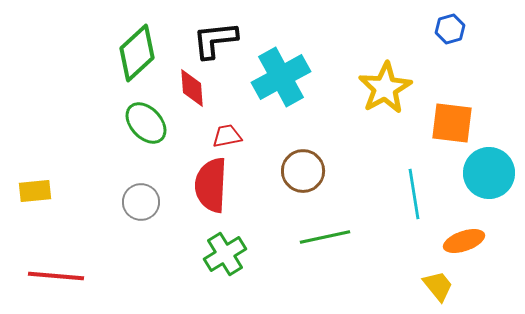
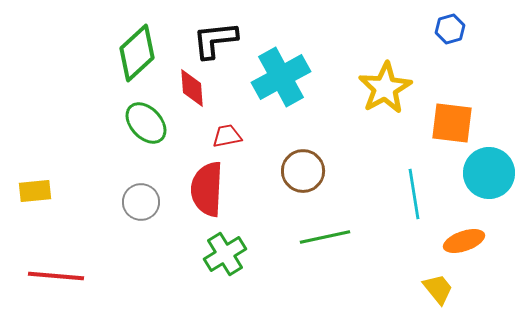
red semicircle: moved 4 px left, 4 px down
yellow trapezoid: moved 3 px down
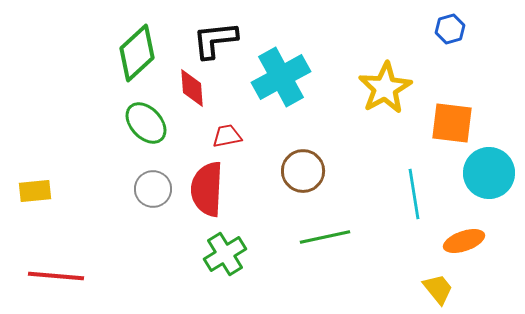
gray circle: moved 12 px right, 13 px up
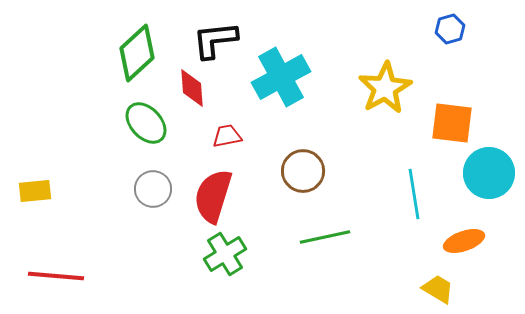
red semicircle: moved 6 px right, 7 px down; rotated 14 degrees clockwise
yellow trapezoid: rotated 20 degrees counterclockwise
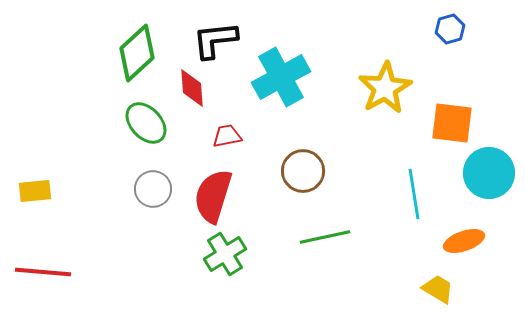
red line: moved 13 px left, 4 px up
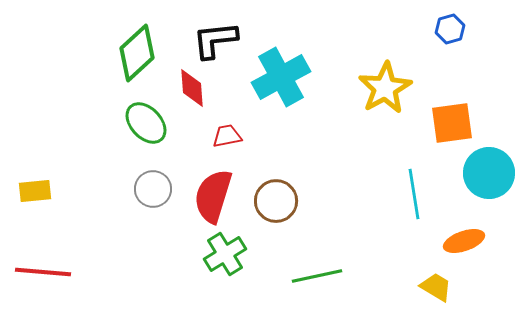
orange square: rotated 15 degrees counterclockwise
brown circle: moved 27 px left, 30 px down
green line: moved 8 px left, 39 px down
yellow trapezoid: moved 2 px left, 2 px up
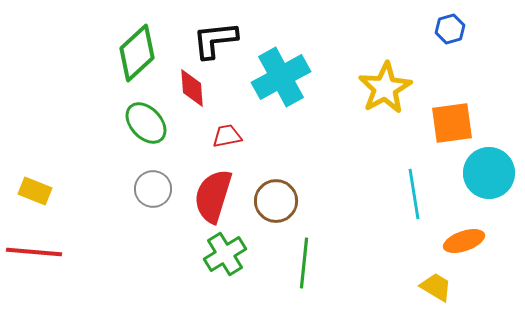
yellow rectangle: rotated 28 degrees clockwise
red line: moved 9 px left, 20 px up
green line: moved 13 px left, 13 px up; rotated 72 degrees counterclockwise
